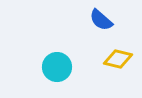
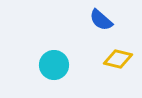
cyan circle: moved 3 px left, 2 px up
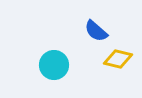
blue semicircle: moved 5 px left, 11 px down
